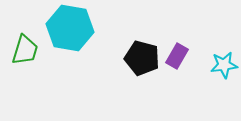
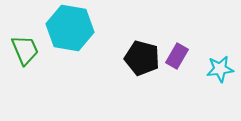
green trapezoid: rotated 40 degrees counterclockwise
cyan star: moved 4 px left, 4 px down
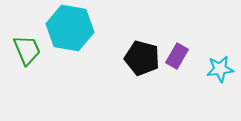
green trapezoid: moved 2 px right
